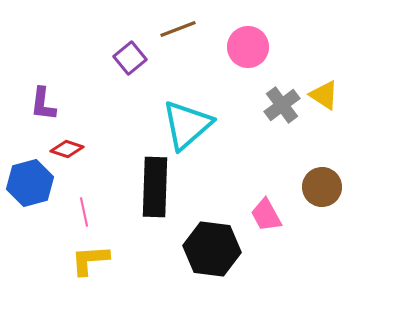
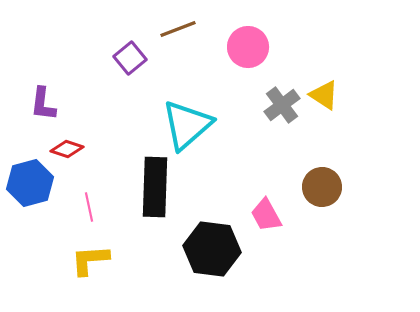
pink line: moved 5 px right, 5 px up
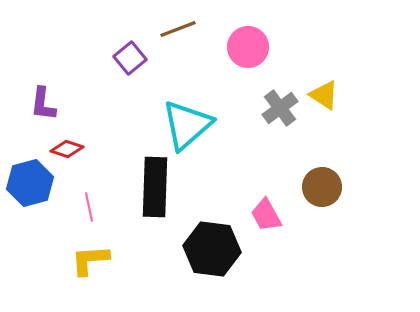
gray cross: moved 2 px left, 3 px down
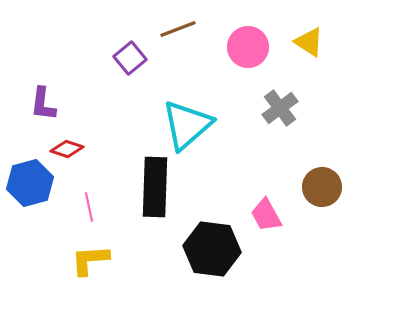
yellow triangle: moved 15 px left, 53 px up
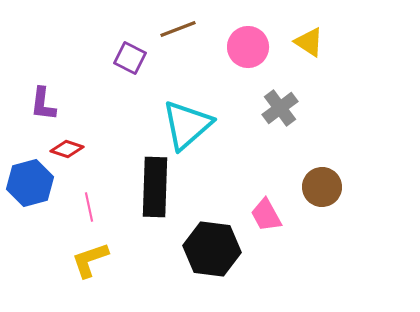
purple square: rotated 24 degrees counterclockwise
yellow L-shape: rotated 15 degrees counterclockwise
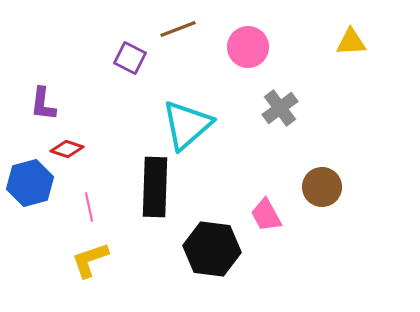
yellow triangle: moved 42 px right; rotated 36 degrees counterclockwise
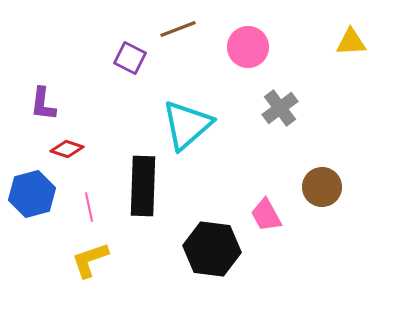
blue hexagon: moved 2 px right, 11 px down
black rectangle: moved 12 px left, 1 px up
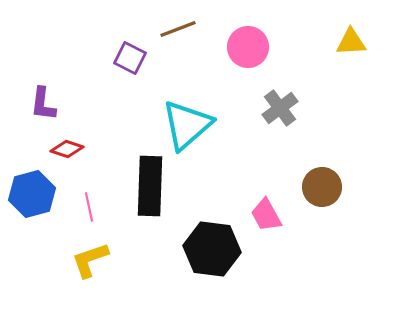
black rectangle: moved 7 px right
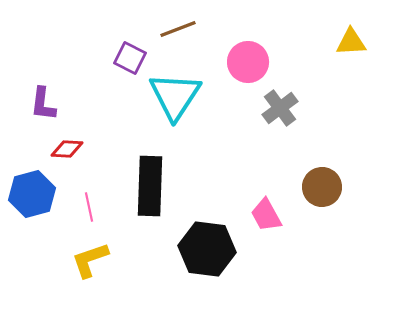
pink circle: moved 15 px down
cyan triangle: moved 12 px left, 29 px up; rotated 16 degrees counterclockwise
red diamond: rotated 16 degrees counterclockwise
black hexagon: moved 5 px left
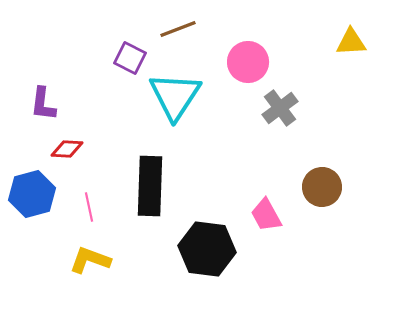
yellow L-shape: rotated 39 degrees clockwise
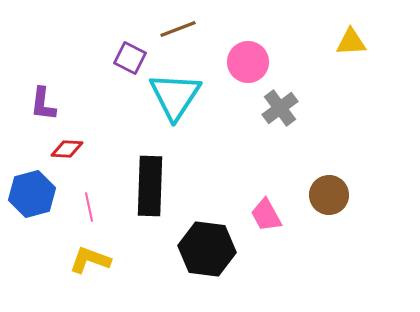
brown circle: moved 7 px right, 8 px down
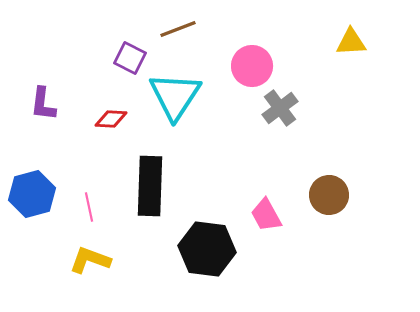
pink circle: moved 4 px right, 4 px down
red diamond: moved 44 px right, 30 px up
